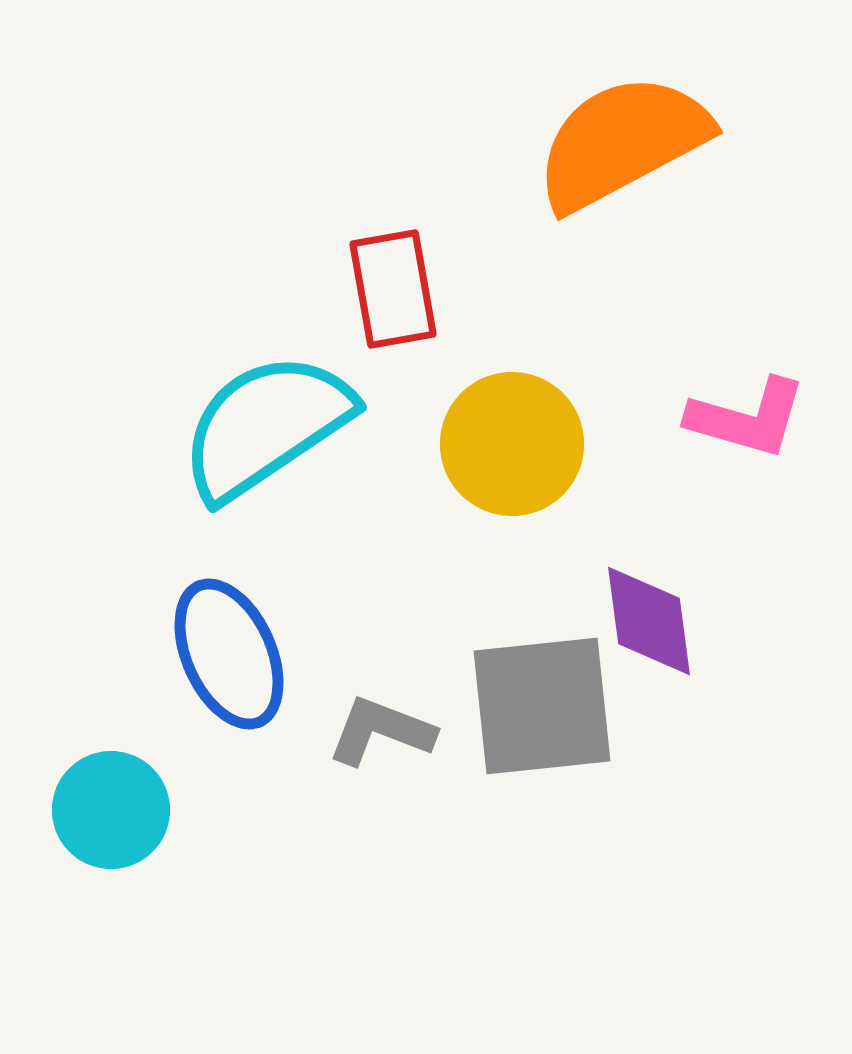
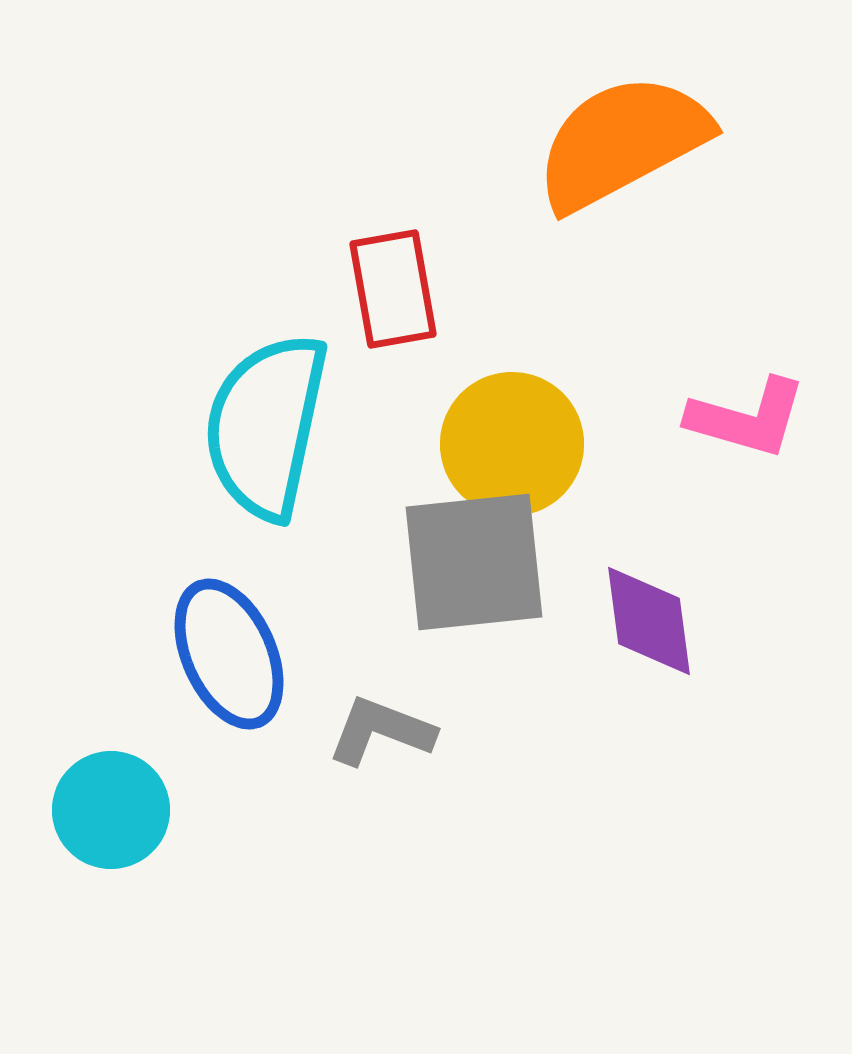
cyan semicircle: rotated 44 degrees counterclockwise
gray square: moved 68 px left, 144 px up
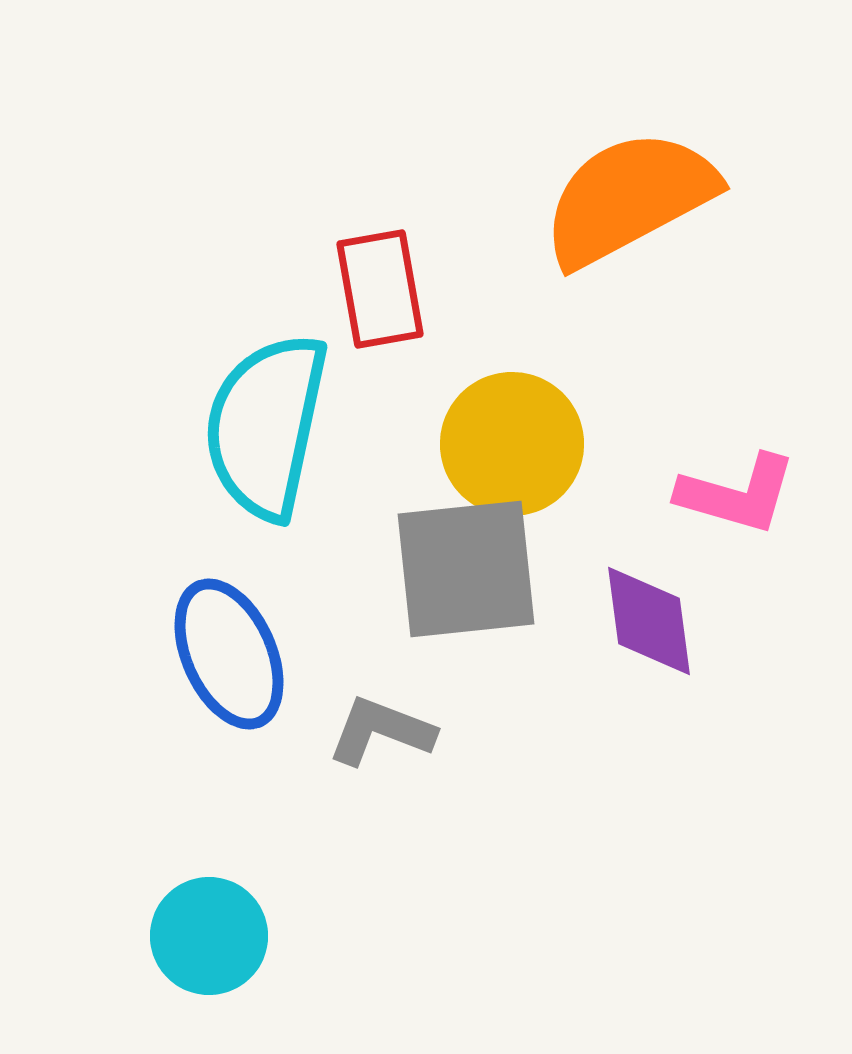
orange semicircle: moved 7 px right, 56 px down
red rectangle: moved 13 px left
pink L-shape: moved 10 px left, 76 px down
gray square: moved 8 px left, 7 px down
cyan circle: moved 98 px right, 126 px down
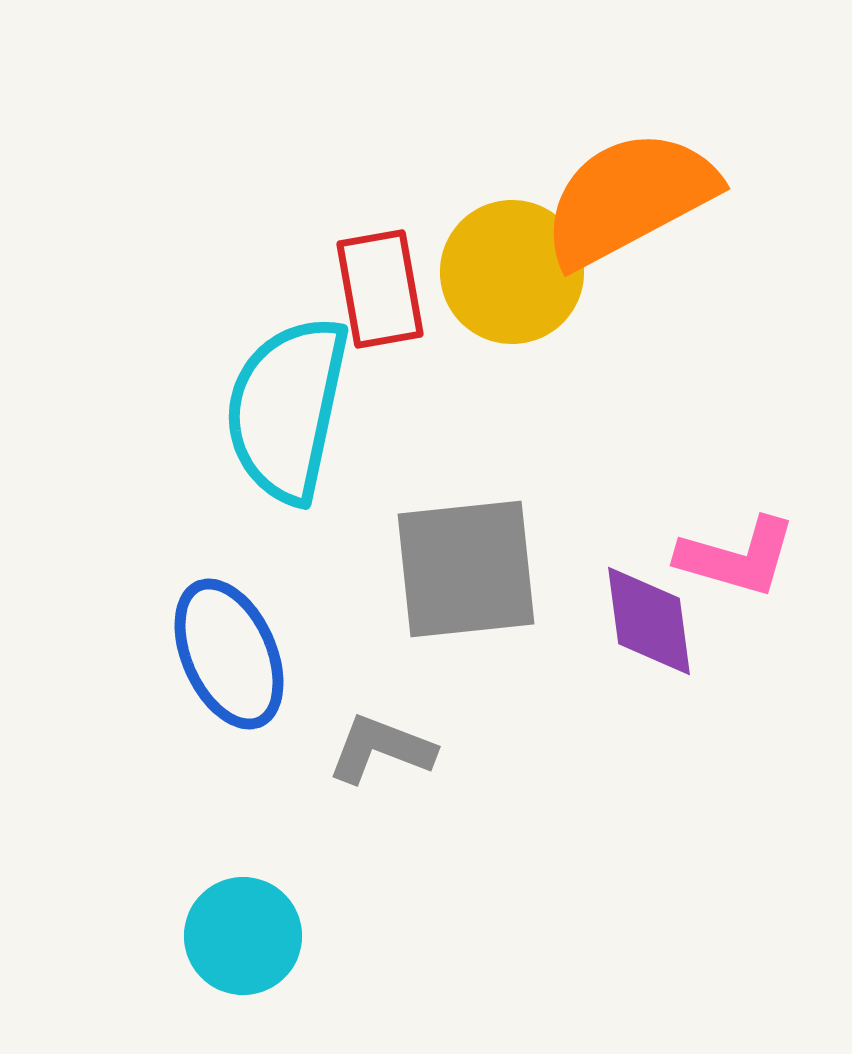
cyan semicircle: moved 21 px right, 17 px up
yellow circle: moved 172 px up
pink L-shape: moved 63 px down
gray L-shape: moved 18 px down
cyan circle: moved 34 px right
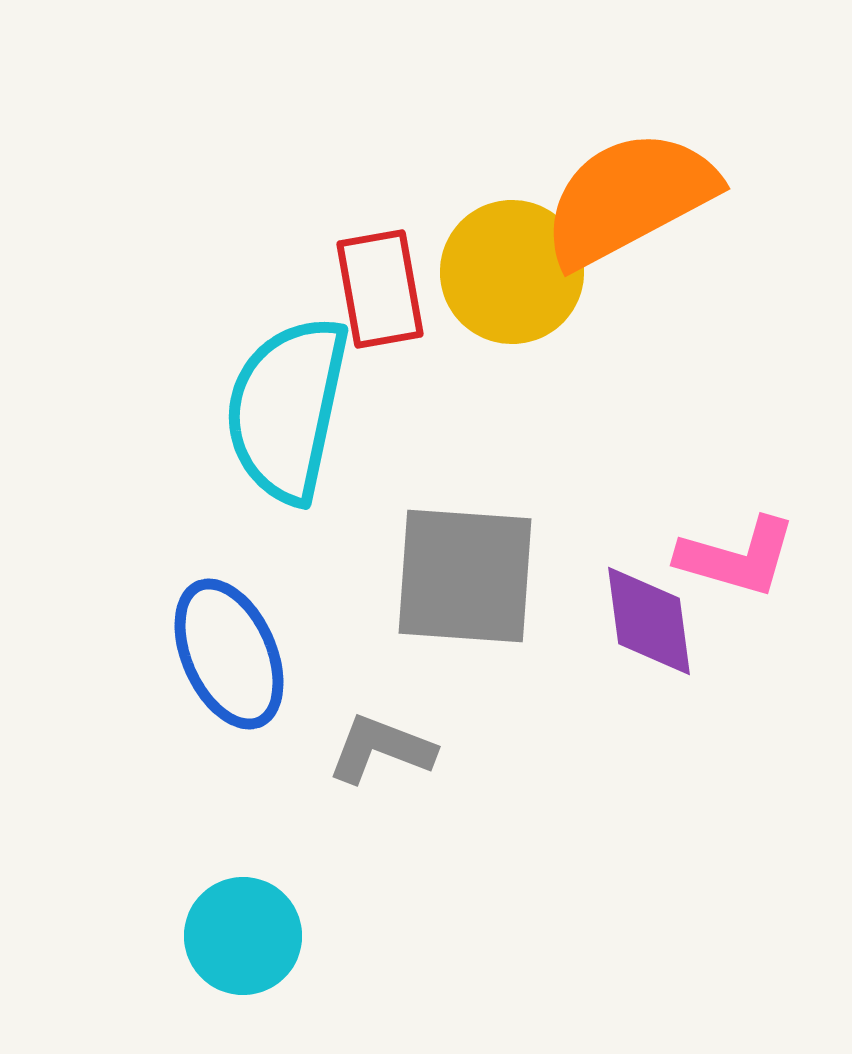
gray square: moved 1 px left, 7 px down; rotated 10 degrees clockwise
